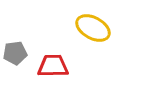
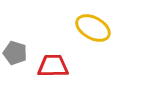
gray pentagon: rotated 25 degrees clockwise
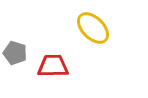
yellow ellipse: rotated 16 degrees clockwise
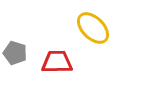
red trapezoid: moved 4 px right, 4 px up
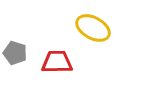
yellow ellipse: rotated 16 degrees counterclockwise
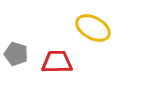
gray pentagon: moved 1 px right, 1 px down
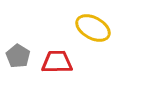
gray pentagon: moved 2 px right, 2 px down; rotated 15 degrees clockwise
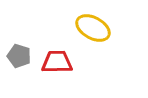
gray pentagon: moved 1 px right; rotated 15 degrees counterclockwise
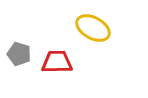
gray pentagon: moved 2 px up
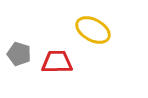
yellow ellipse: moved 2 px down
